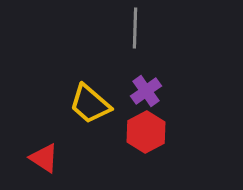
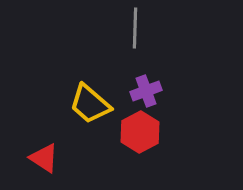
purple cross: rotated 16 degrees clockwise
red hexagon: moved 6 px left
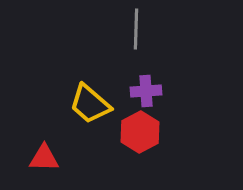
gray line: moved 1 px right, 1 px down
purple cross: rotated 16 degrees clockwise
red triangle: rotated 32 degrees counterclockwise
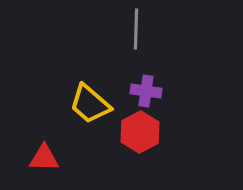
purple cross: rotated 12 degrees clockwise
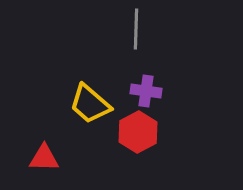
red hexagon: moved 2 px left
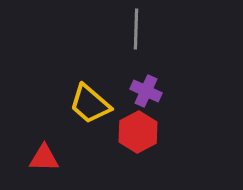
purple cross: rotated 16 degrees clockwise
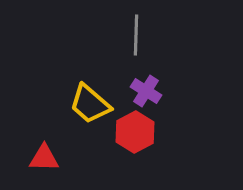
gray line: moved 6 px down
purple cross: rotated 8 degrees clockwise
red hexagon: moved 3 px left
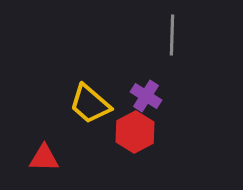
gray line: moved 36 px right
purple cross: moved 5 px down
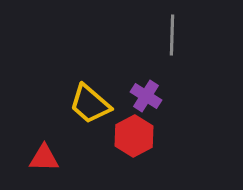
red hexagon: moved 1 px left, 4 px down
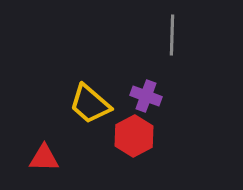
purple cross: rotated 12 degrees counterclockwise
